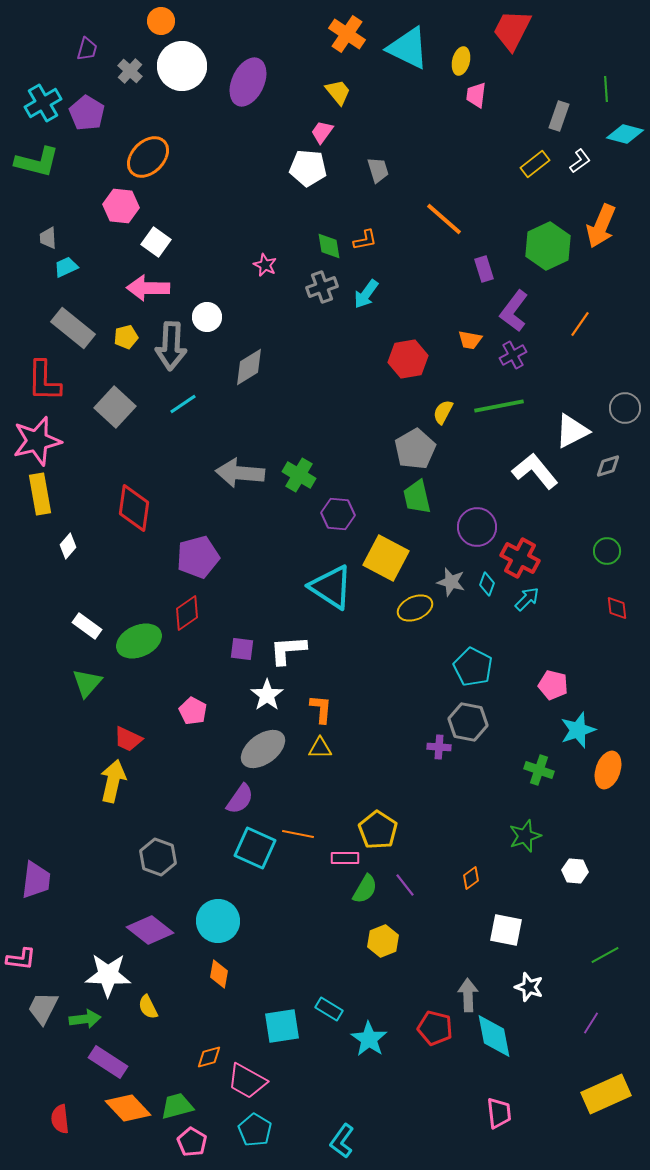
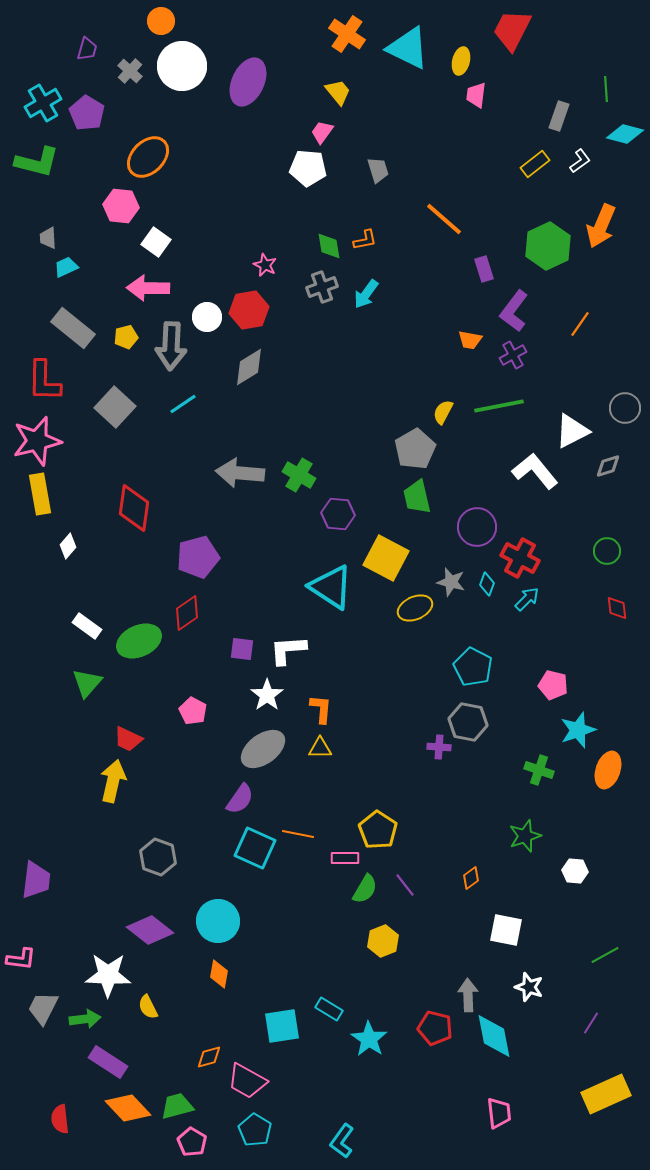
red hexagon at (408, 359): moved 159 px left, 49 px up
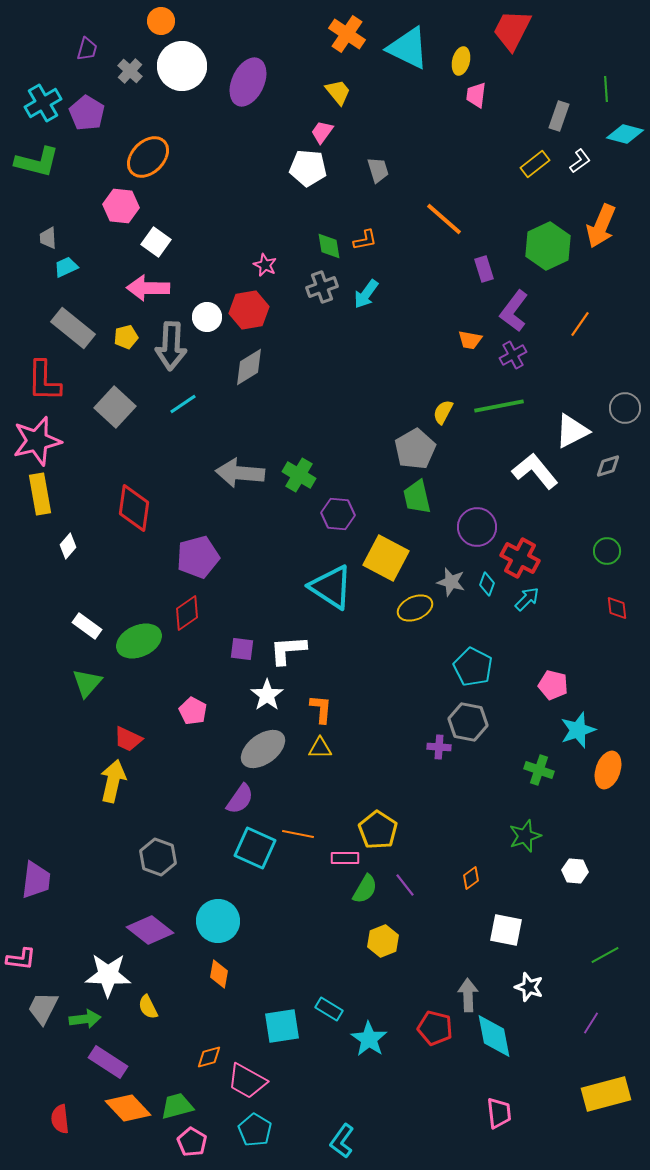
yellow rectangle at (606, 1094): rotated 9 degrees clockwise
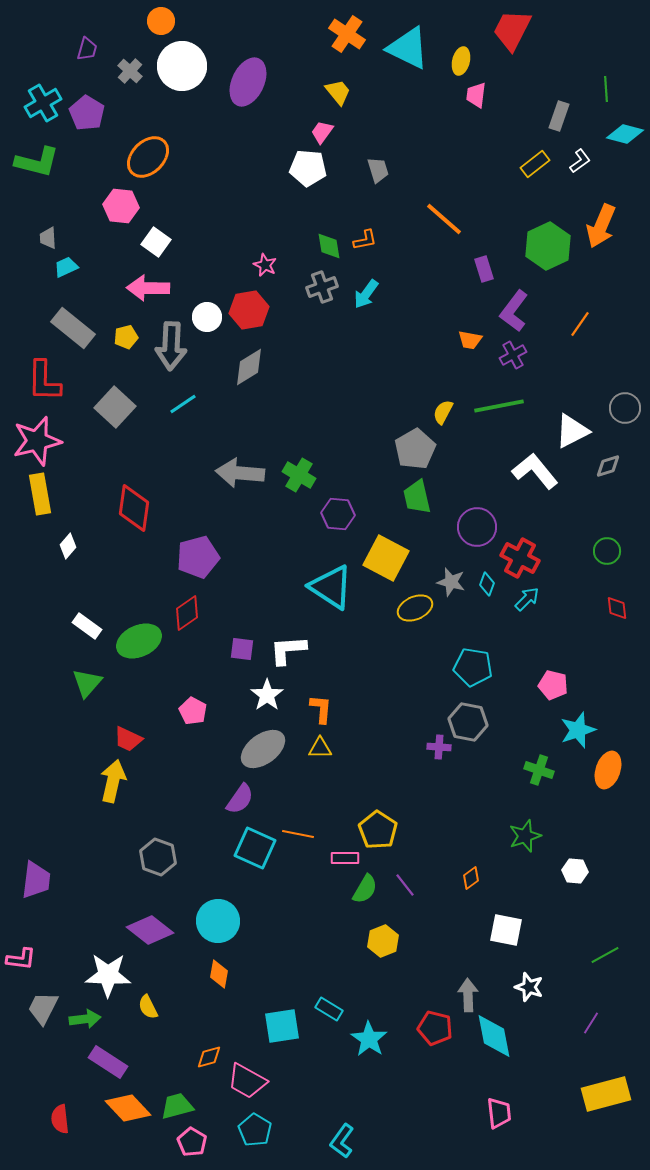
cyan pentagon at (473, 667): rotated 18 degrees counterclockwise
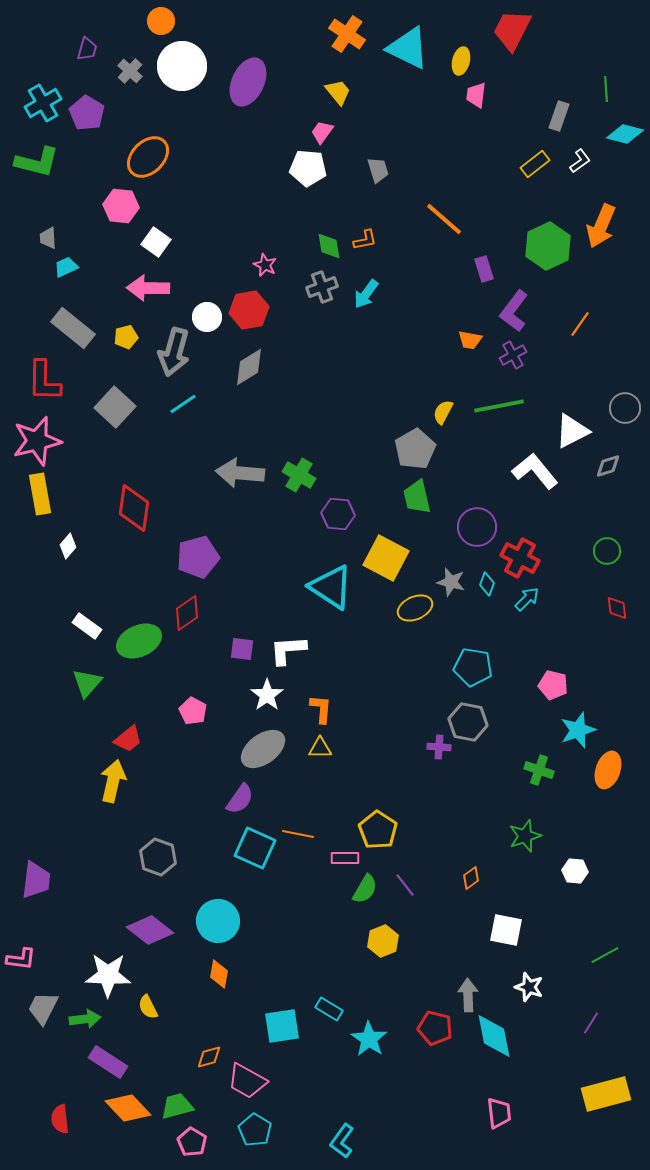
gray arrow at (171, 346): moved 3 px right, 6 px down; rotated 12 degrees clockwise
red trapezoid at (128, 739): rotated 64 degrees counterclockwise
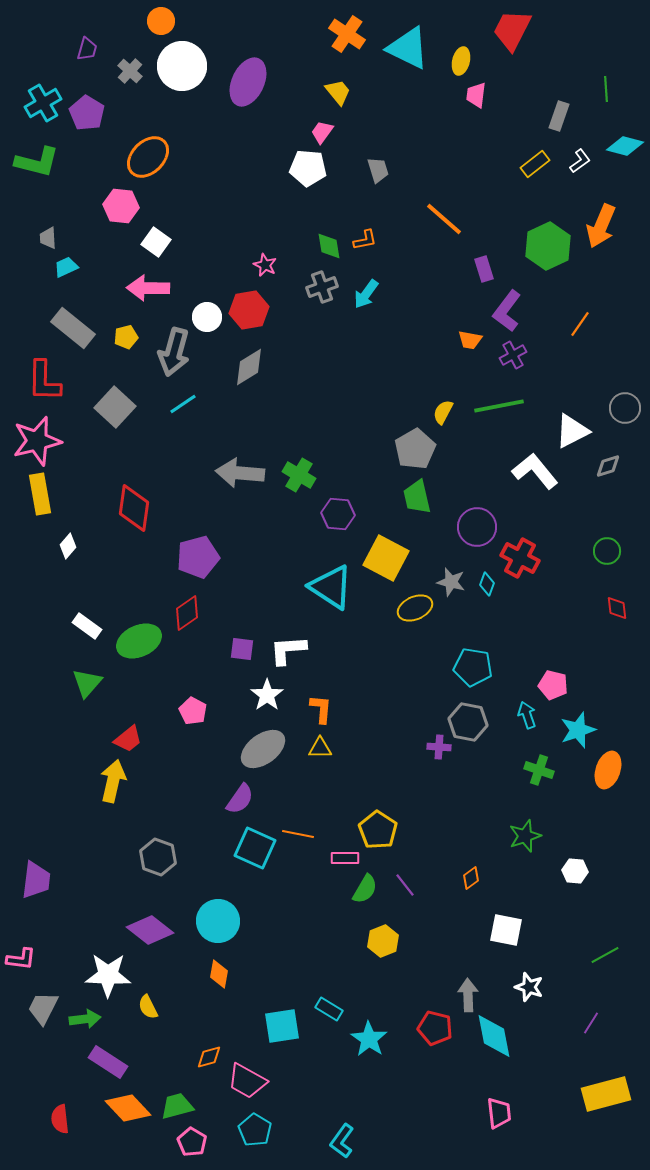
cyan diamond at (625, 134): moved 12 px down
purple L-shape at (514, 311): moved 7 px left
cyan arrow at (527, 599): moved 116 px down; rotated 64 degrees counterclockwise
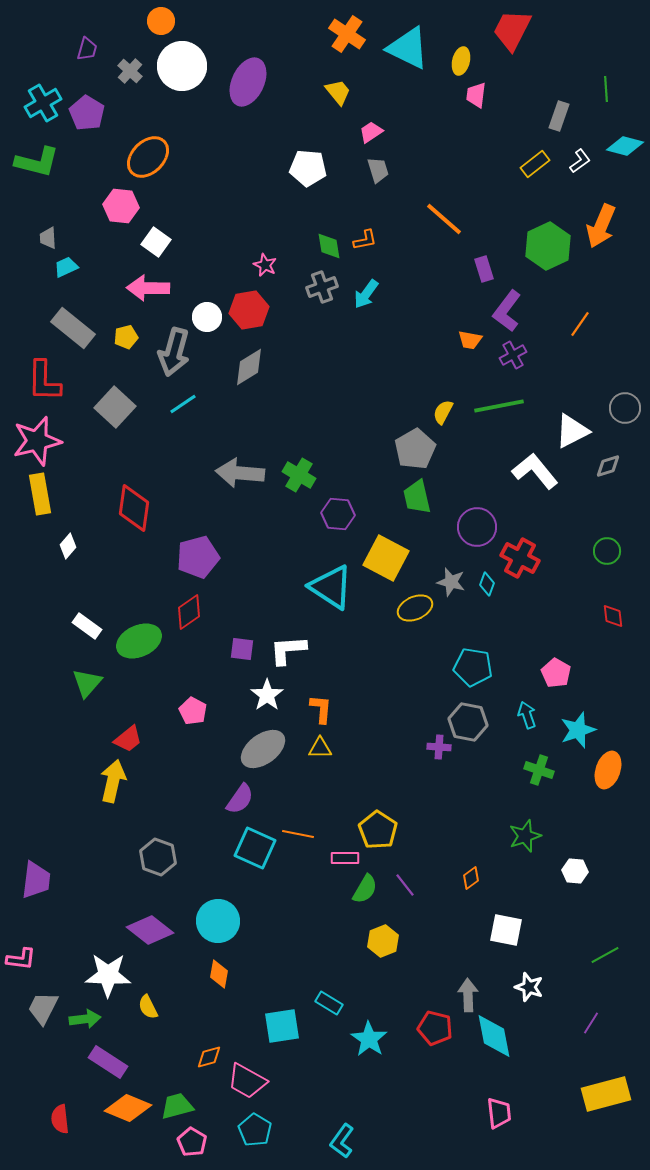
pink trapezoid at (322, 132): moved 49 px right; rotated 20 degrees clockwise
red diamond at (617, 608): moved 4 px left, 8 px down
red diamond at (187, 613): moved 2 px right, 1 px up
pink pentagon at (553, 685): moved 3 px right, 12 px up; rotated 16 degrees clockwise
cyan rectangle at (329, 1009): moved 6 px up
orange diamond at (128, 1108): rotated 24 degrees counterclockwise
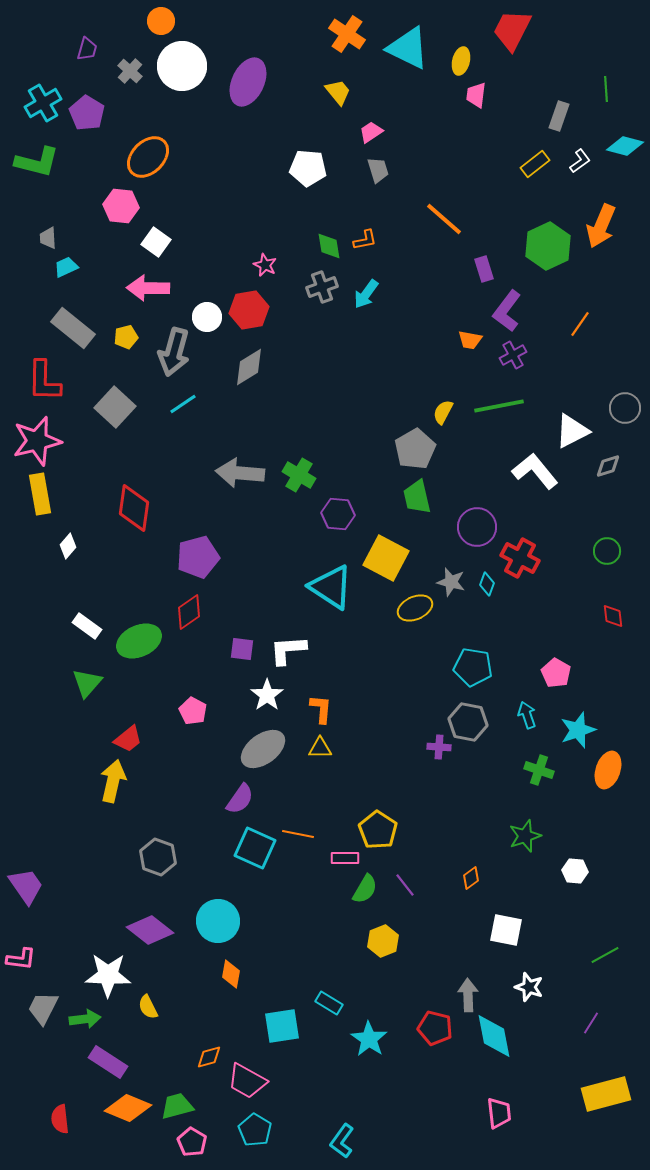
purple trapezoid at (36, 880): moved 10 px left, 6 px down; rotated 42 degrees counterclockwise
orange diamond at (219, 974): moved 12 px right
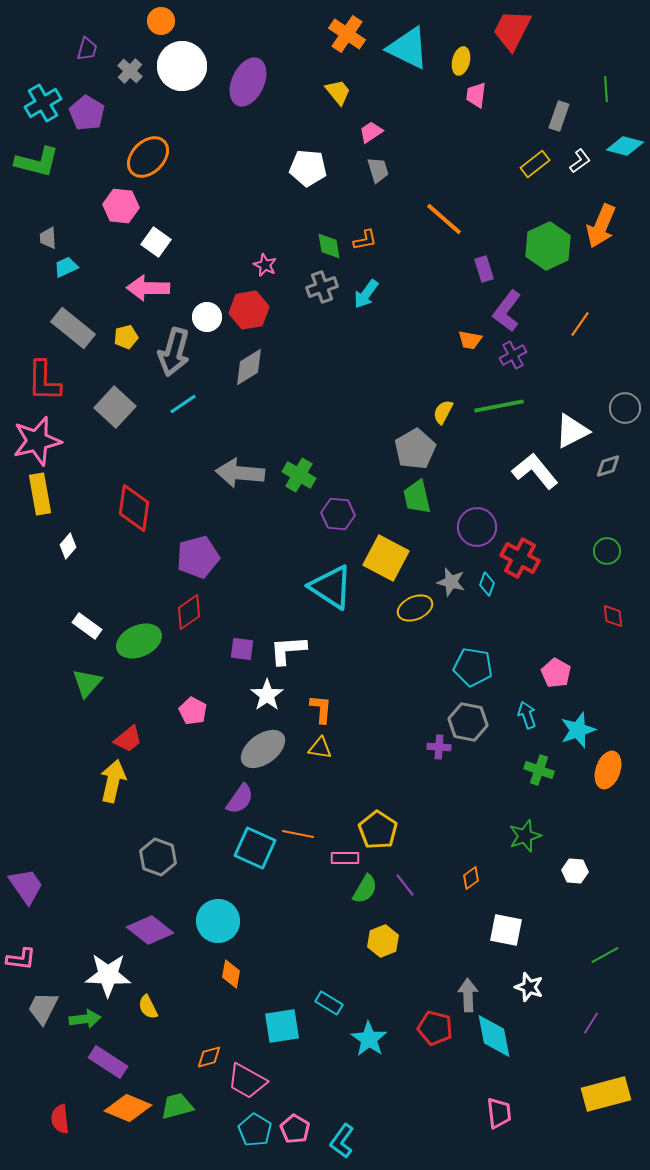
yellow triangle at (320, 748): rotated 10 degrees clockwise
pink pentagon at (192, 1142): moved 103 px right, 13 px up
